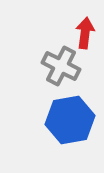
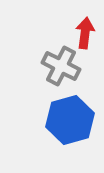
blue hexagon: rotated 6 degrees counterclockwise
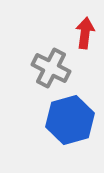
gray cross: moved 10 px left, 2 px down
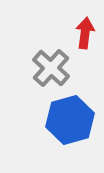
gray cross: rotated 15 degrees clockwise
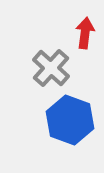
blue hexagon: rotated 24 degrees counterclockwise
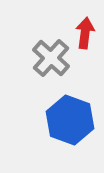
gray cross: moved 10 px up
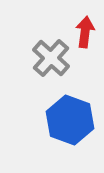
red arrow: moved 1 px up
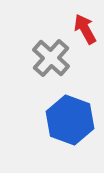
red arrow: moved 3 px up; rotated 36 degrees counterclockwise
